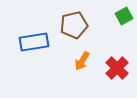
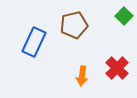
green square: rotated 18 degrees counterclockwise
blue rectangle: rotated 56 degrees counterclockwise
orange arrow: moved 15 px down; rotated 24 degrees counterclockwise
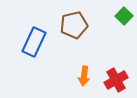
red cross: moved 1 px left, 12 px down; rotated 15 degrees clockwise
orange arrow: moved 2 px right
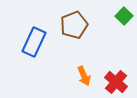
brown pentagon: rotated 8 degrees counterclockwise
orange arrow: rotated 30 degrees counterclockwise
red cross: moved 2 px down; rotated 20 degrees counterclockwise
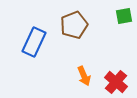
green square: rotated 36 degrees clockwise
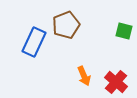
green square: moved 15 px down; rotated 24 degrees clockwise
brown pentagon: moved 8 px left
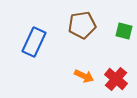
brown pentagon: moved 16 px right; rotated 12 degrees clockwise
orange arrow: rotated 42 degrees counterclockwise
red cross: moved 3 px up
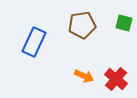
green square: moved 8 px up
